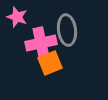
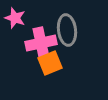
pink star: moved 2 px left, 1 px down
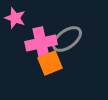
gray ellipse: moved 9 px down; rotated 60 degrees clockwise
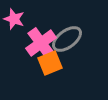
pink star: moved 1 px left, 1 px down
pink cross: rotated 24 degrees counterclockwise
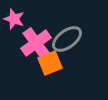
pink cross: moved 5 px left
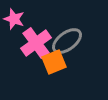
gray ellipse: moved 2 px down
orange square: moved 4 px right, 1 px up
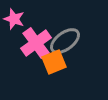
gray ellipse: moved 2 px left
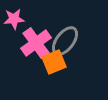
pink star: rotated 25 degrees counterclockwise
gray ellipse: rotated 16 degrees counterclockwise
